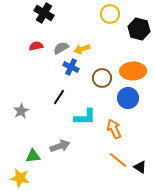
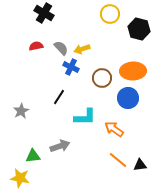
gray semicircle: rotated 77 degrees clockwise
orange arrow: rotated 30 degrees counterclockwise
black triangle: moved 2 px up; rotated 40 degrees counterclockwise
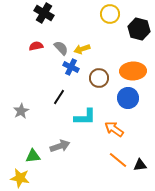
brown circle: moved 3 px left
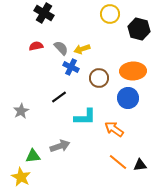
black line: rotated 21 degrees clockwise
orange line: moved 2 px down
yellow star: moved 1 px right, 1 px up; rotated 18 degrees clockwise
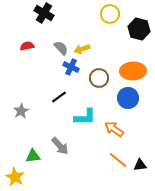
red semicircle: moved 9 px left
gray arrow: rotated 66 degrees clockwise
orange line: moved 2 px up
yellow star: moved 6 px left
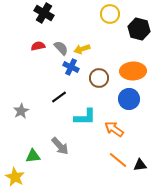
red semicircle: moved 11 px right
blue circle: moved 1 px right, 1 px down
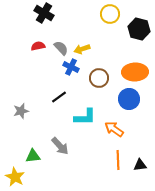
orange ellipse: moved 2 px right, 1 px down
gray star: rotated 14 degrees clockwise
orange line: rotated 48 degrees clockwise
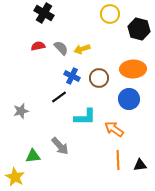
blue cross: moved 1 px right, 9 px down
orange ellipse: moved 2 px left, 3 px up
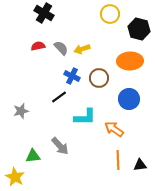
orange ellipse: moved 3 px left, 8 px up
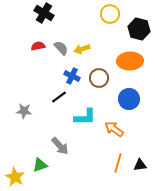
gray star: moved 3 px right; rotated 21 degrees clockwise
green triangle: moved 7 px right, 9 px down; rotated 14 degrees counterclockwise
orange line: moved 3 px down; rotated 18 degrees clockwise
